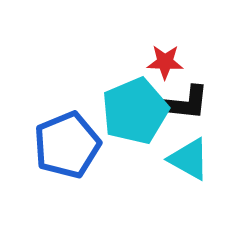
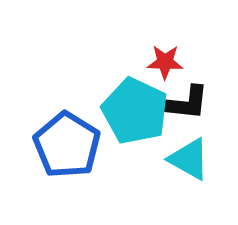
cyan pentagon: rotated 24 degrees counterclockwise
blue pentagon: rotated 18 degrees counterclockwise
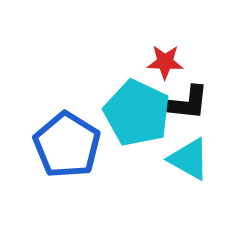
cyan pentagon: moved 2 px right, 2 px down
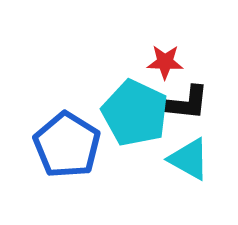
cyan pentagon: moved 2 px left
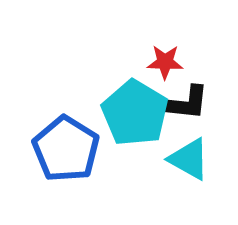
cyan pentagon: rotated 6 degrees clockwise
blue pentagon: moved 1 px left, 4 px down
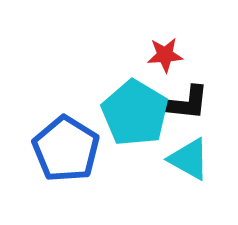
red star: moved 7 px up; rotated 6 degrees counterclockwise
